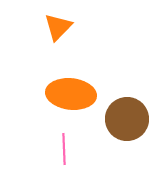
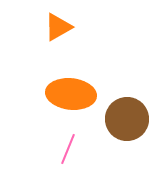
orange triangle: rotated 16 degrees clockwise
pink line: moved 4 px right; rotated 24 degrees clockwise
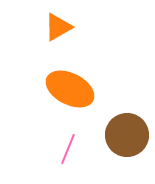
orange ellipse: moved 1 px left, 5 px up; rotated 21 degrees clockwise
brown circle: moved 16 px down
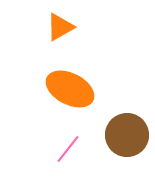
orange triangle: moved 2 px right
pink line: rotated 16 degrees clockwise
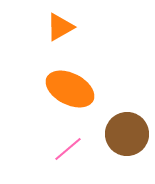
brown circle: moved 1 px up
pink line: rotated 12 degrees clockwise
